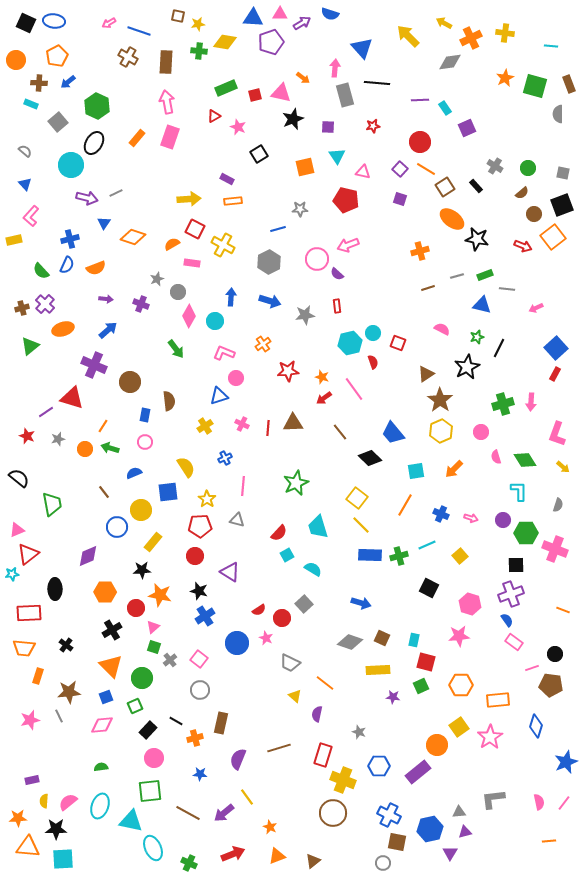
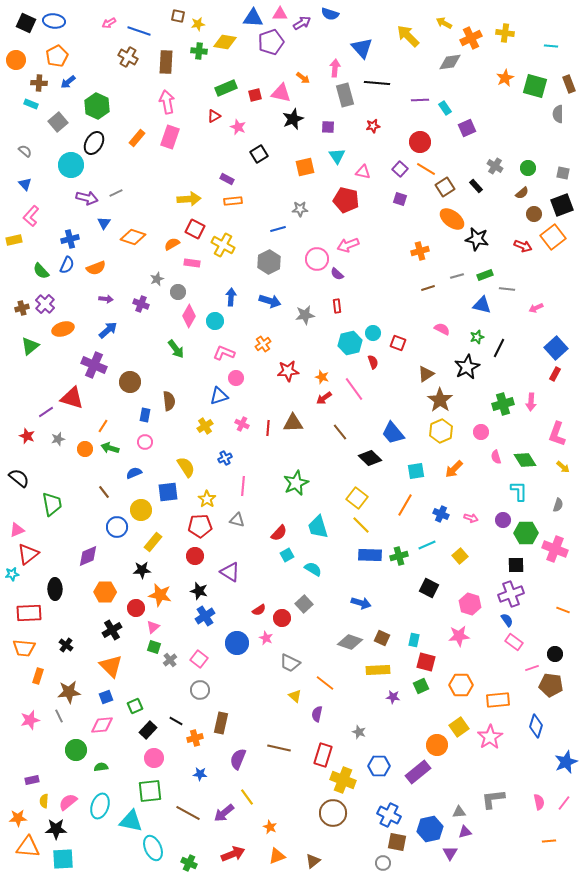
green circle at (142, 678): moved 66 px left, 72 px down
brown line at (279, 748): rotated 30 degrees clockwise
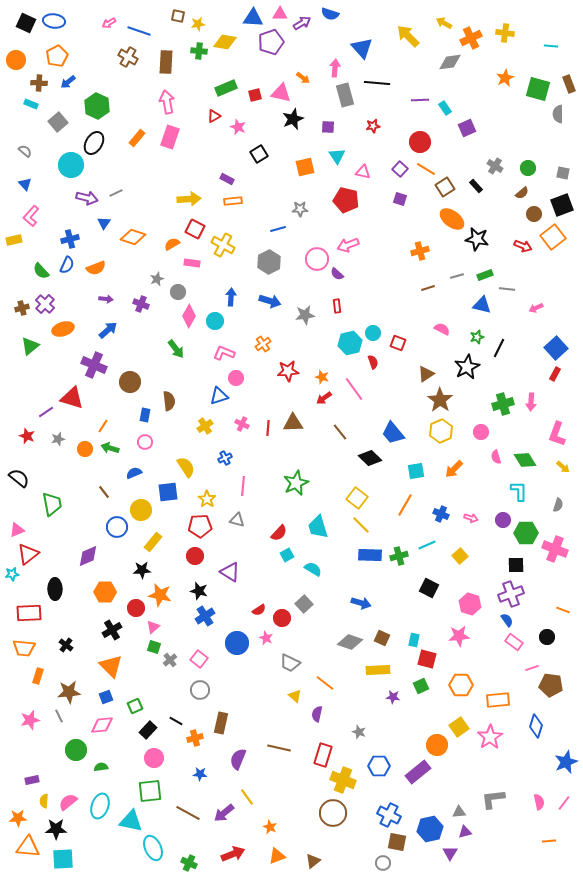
green square at (535, 86): moved 3 px right, 3 px down
black circle at (555, 654): moved 8 px left, 17 px up
red square at (426, 662): moved 1 px right, 3 px up
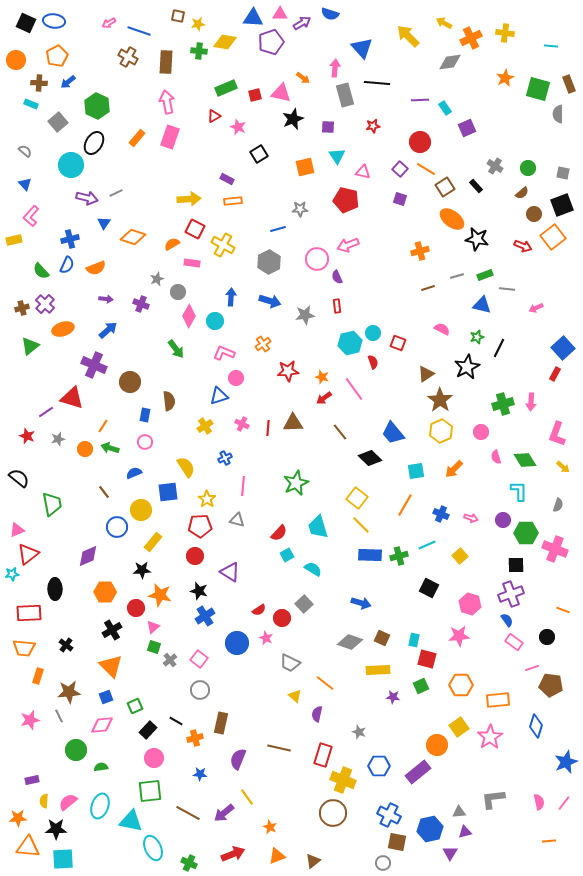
purple semicircle at (337, 274): moved 3 px down; rotated 24 degrees clockwise
blue square at (556, 348): moved 7 px right
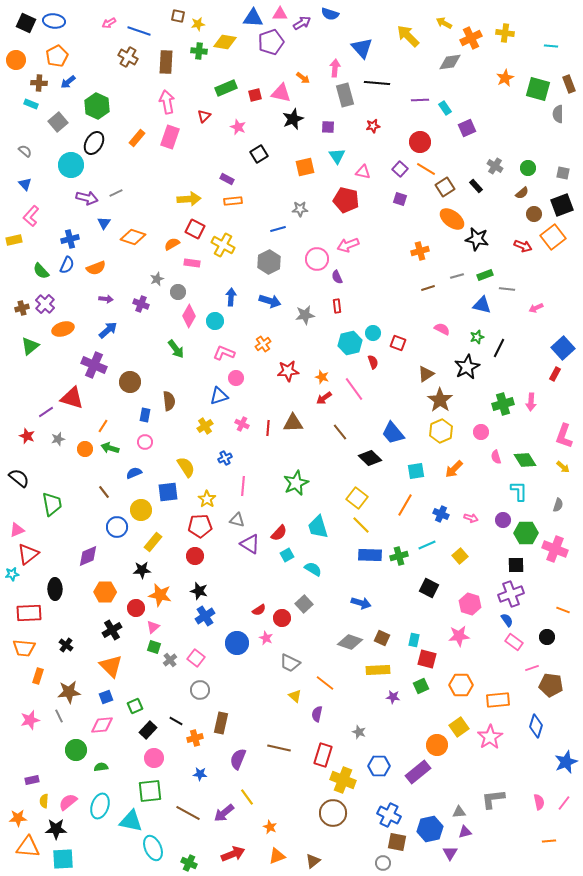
red triangle at (214, 116): moved 10 px left; rotated 16 degrees counterclockwise
pink L-shape at (557, 434): moved 7 px right, 2 px down
purple triangle at (230, 572): moved 20 px right, 28 px up
pink square at (199, 659): moved 3 px left, 1 px up
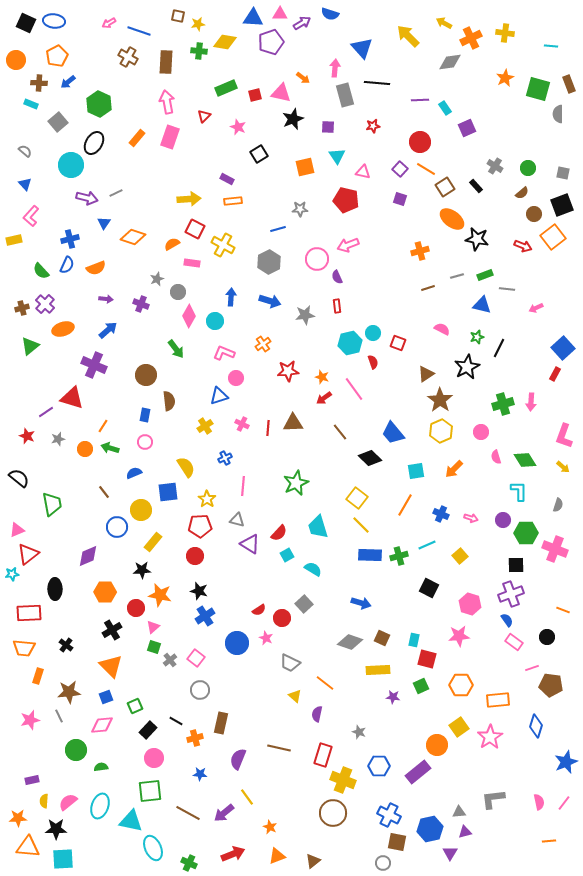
green hexagon at (97, 106): moved 2 px right, 2 px up
brown circle at (130, 382): moved 16 px right, 7 px up
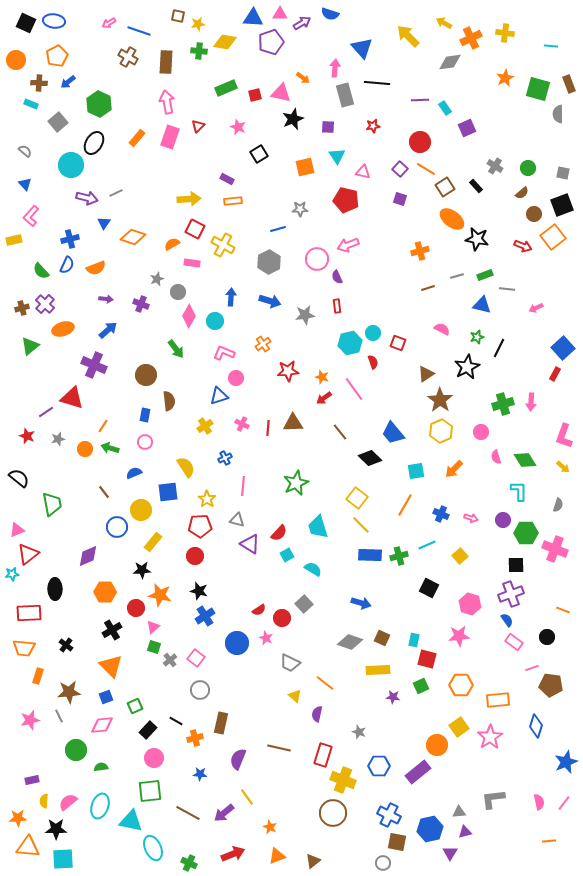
red triangle at (204, 116): moved 6 px left, 10 px down
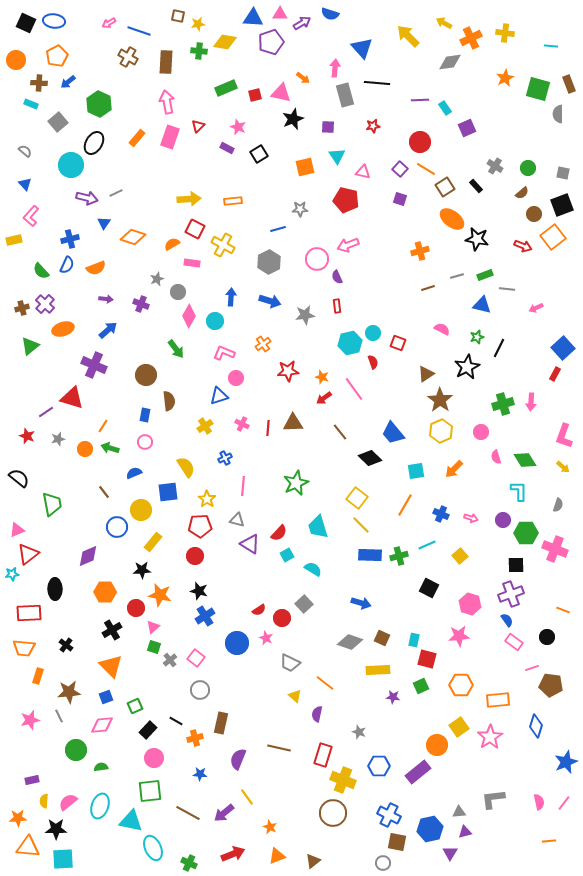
purple rectangle at (227, 179): moved 31 px up
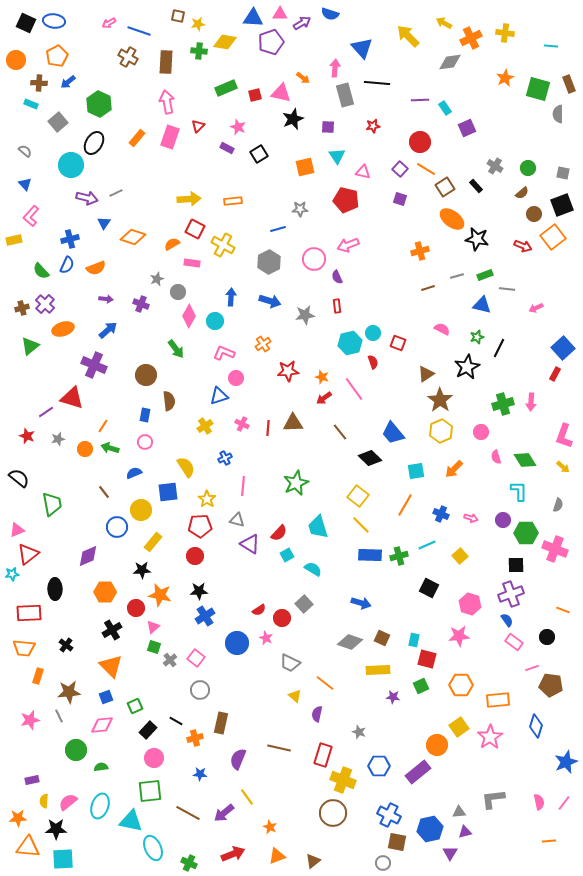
pink circle at (317, 259): moved 3 px left
yellow square at (357, 498): moved 1 px right, 2 px up
black star at (199, 591): rotated 18 degrees counterclockwise
